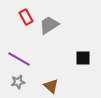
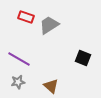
red rectangle: rotated 42 degrees counterclockwise
black square: rotated 21 degrees clockwise
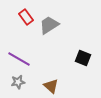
red rectangle: rotated 35 degrees clockwise
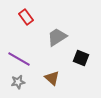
gray trapezoid: moved 8 px right, 12 px down
black square: moved 2 px left
brown triangle: moved 1 px right, 8 px up
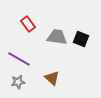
red rectangle: moved 2 px right, 7 px down
gray trapezoid: rotated 40 degrees clockwise
black square: moved 19 px up
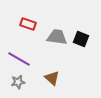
red rectangle: rotated 35 degrees counterclockwise
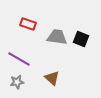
gray star: moved 1 px left
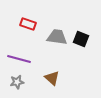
purple line: rotated 15 degrees counterclockwise
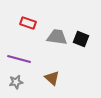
red rectangle: moved 1 px up
gray star: moved 1 px left
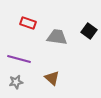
black square: moved 8 px right, 8 px up; rotated 14 degrees clockwise
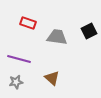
black square: rotated 28 degrees clockwise
